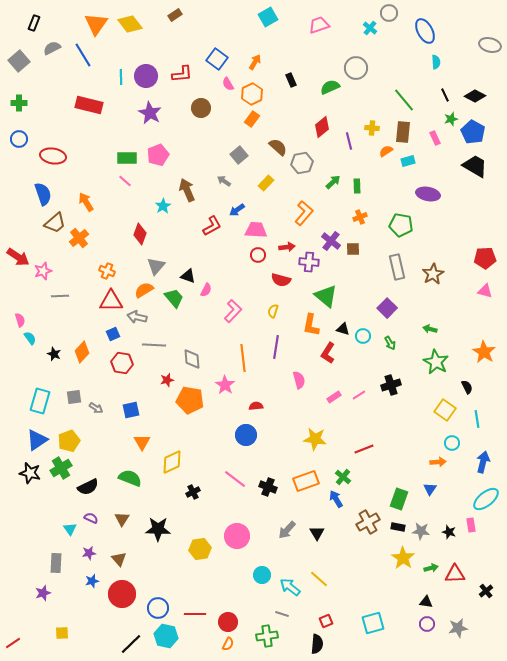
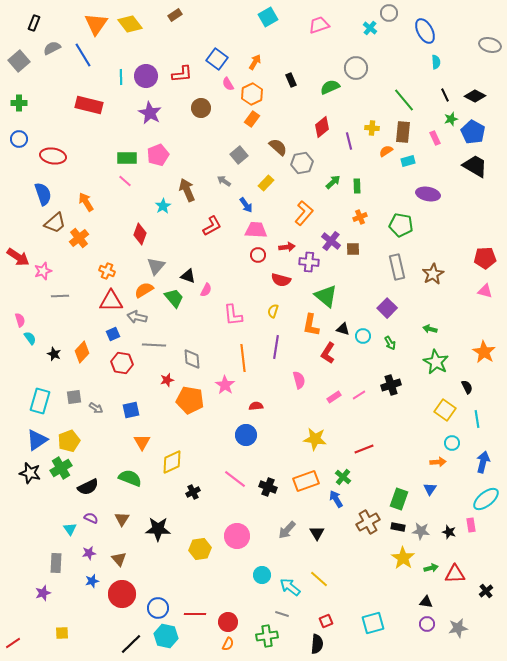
blue arrow at (237, 210): moved 9 px right, 5 px up; rotated 91 degrees counterclockwise
pink L-shape at (233, 311): moved 4 px down; rotated 130 degrees clockwise
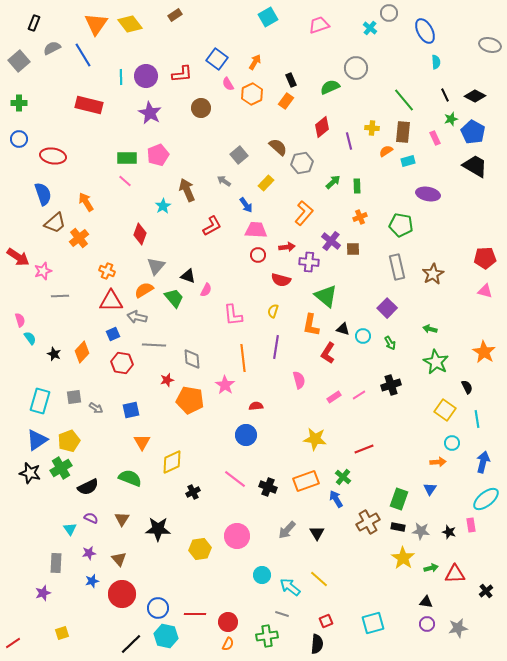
orange rectangle at (252, 119): moved 34 px right, 18 px up
yellow square at (62, 633): rotated 16 degrees counterclockwise
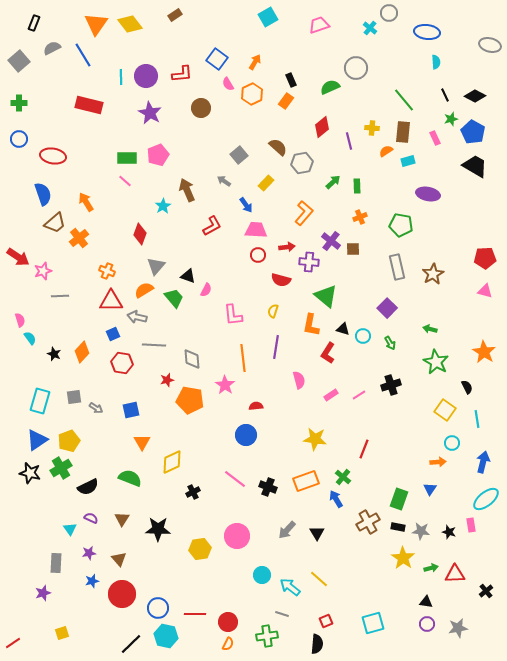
blue ellipse at (425, 31): moved 2 px right, 1 px down; rotated 55 degrees counterclockwise
pink rectangle at (334, 397): moved 3 px left, 2 px up
red line at (364, 449): rotated 48 degrees counterclockwise
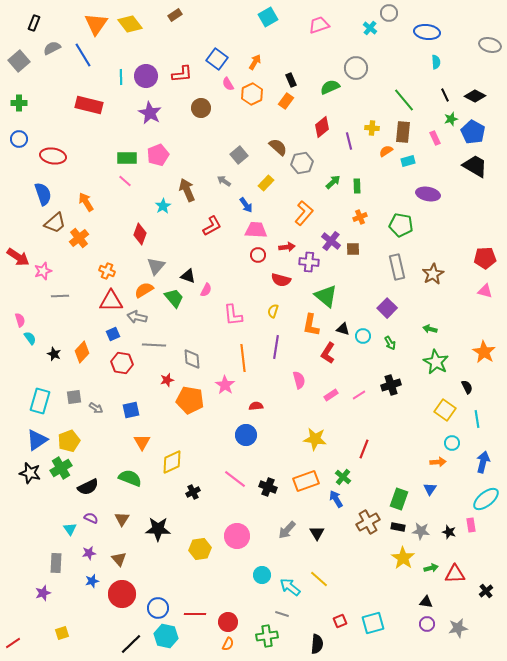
red square at (326, 621): moved 14 px right
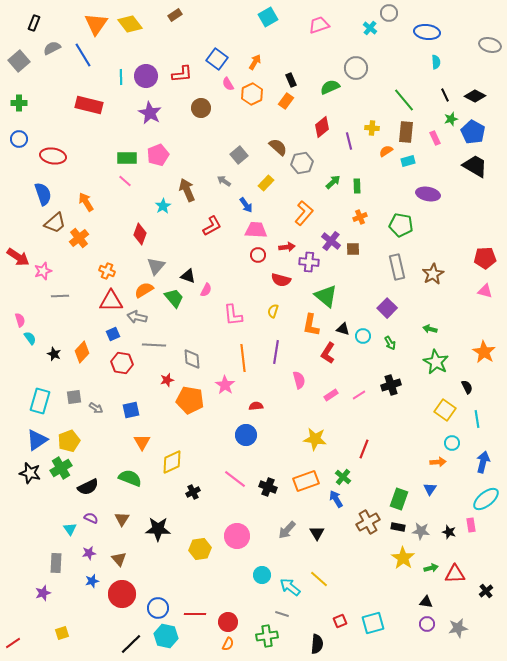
brown rectangle at (403, 132): moved 3 px right
purple line at (276, 347): moved 5 px down
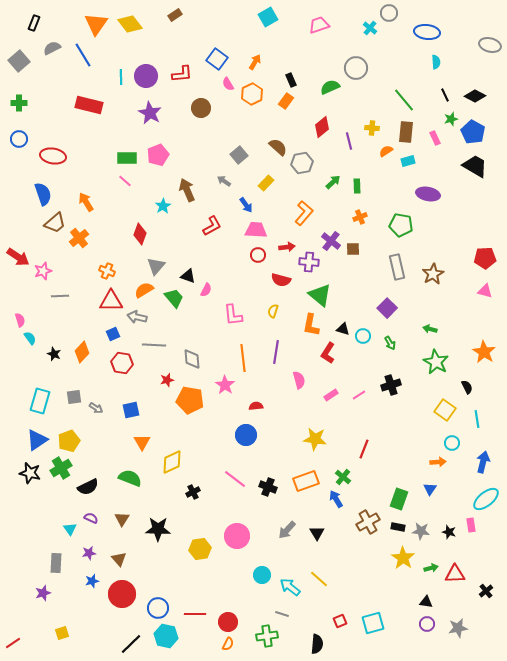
green triangle at (326, 296): moved 6 px left, 1 px up
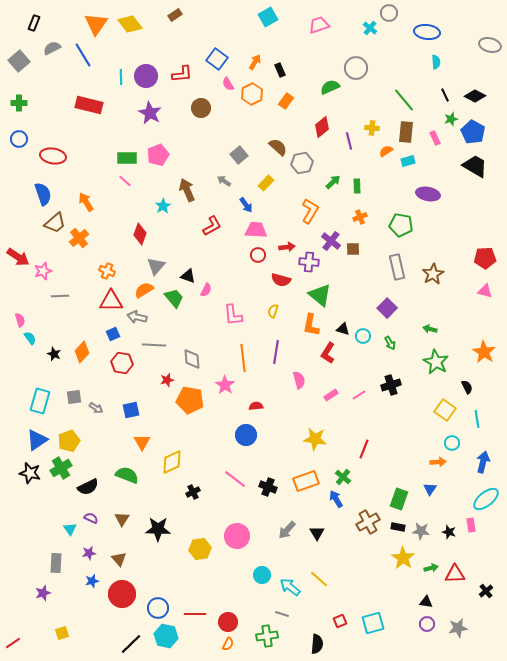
black rectangle at (291, 80): moved 11 px left, 10 px up
orange L-shape at (304, 213): moved 6 px right, 2 px up; rotated 10 degrees counterclockwise
green semicircle at (130, 478): moved 3 px left, 3 px up
